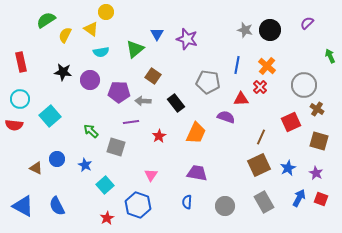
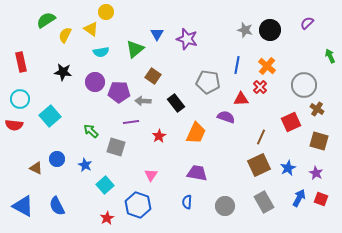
purple circle at (90, 80): moved 5 px right, 2 px down
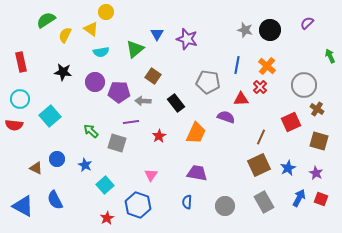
gray square at (116, 147): moved 1 px right, 4 px up
blue semicircle at (57, 206): moved 2 px left, 6 px up
